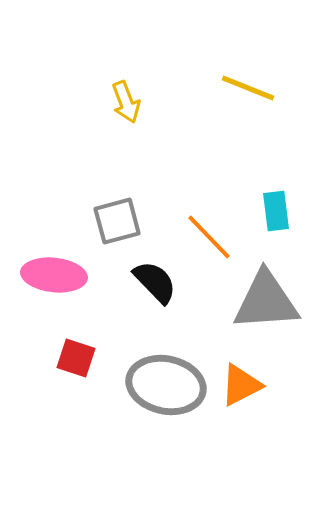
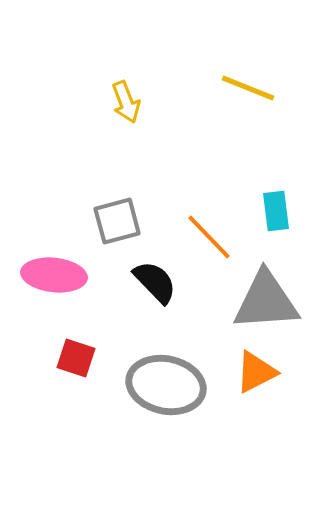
orange triangle: moved 15 px right, 13 px up
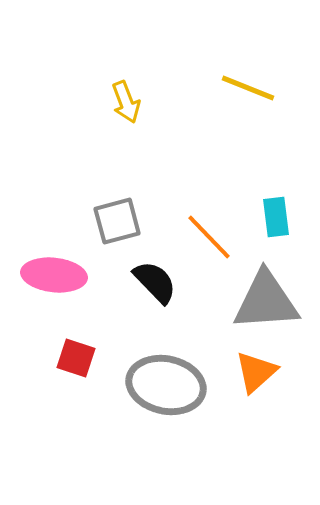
cyan rectangle: moved 6 px down
orange triangle: rotated 15 degrees counterclockwise
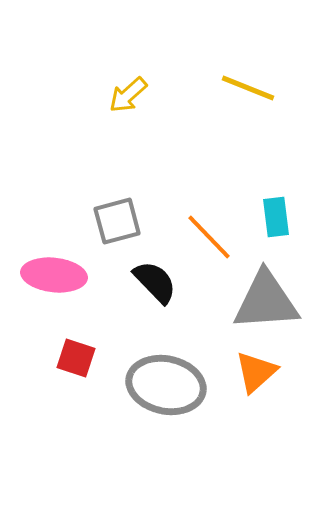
yellow arrow: moved 2 px right, 7 px up; rotated 69 degrees clockwise
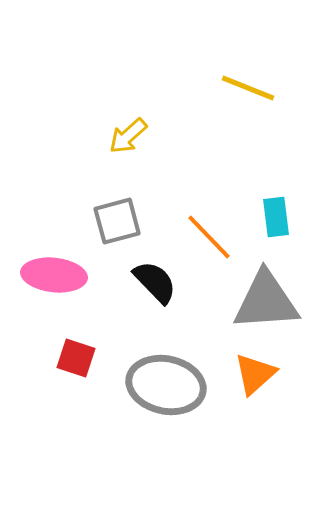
yellow arrow: moved 41 px down
orange triangle: moved 1 px left, 2 px down
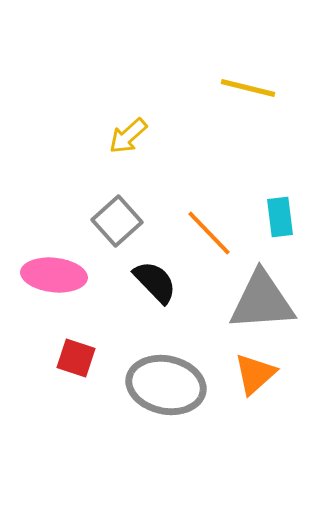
yellow line: rotated 8 degrees counterclockwise
cyan rectangle: moved 4 px right
gray square: rotated 27 degrees counterclockwise
orange line: moved 4 px up
gray triangle: moved 4 px left
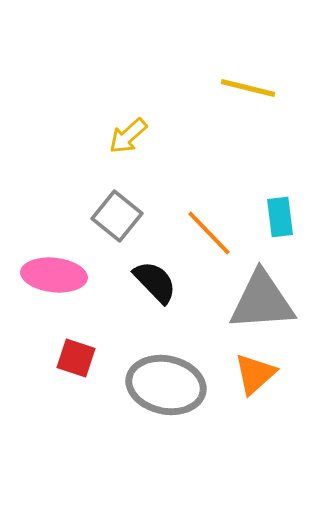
gray square: moved 5 px up; rotated 9 degrees counterclockwise
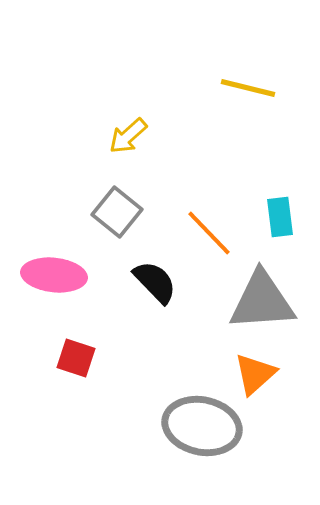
gray square: moved 4 px up
gray ellipse: moved 36 px right, 41 px down
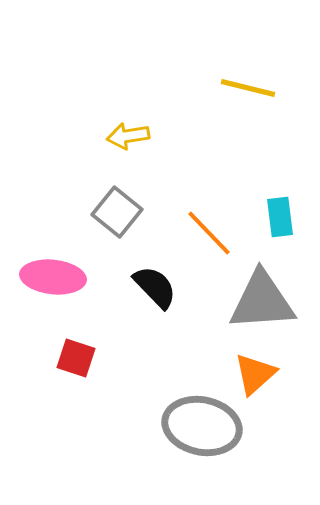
yellow arrow: rotated 33 degrees clockwise
pink ellipse: moved 1 px left, 2 px down
black semicircle: moved 5 px down
